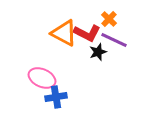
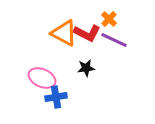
black star: moved 12 px left, 16 px down; rotated 12 degrees clockwise
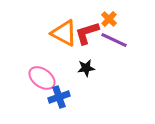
red L-shape: rotated 136 degrees clockwise
pink ellipse: rotated 12 degrees clockwise
blue cross: moved 3 px right; rotated 10 degrees counterclockwise
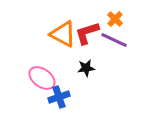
orange cross: moved 6 px right
orange triangle: moved 1 px left, 1 px down
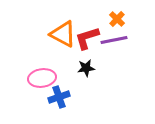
orange cross: moved 2 px right
red L-shape: moved 5 px down
purple line: rotated 36 degrees counterclockwise
pink ellipse: rotated 44 degrees counterclockwise
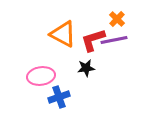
red L-shape: moved 6 px right, 2 px down
pink ellipse: moved 1 px left, 2 px up
